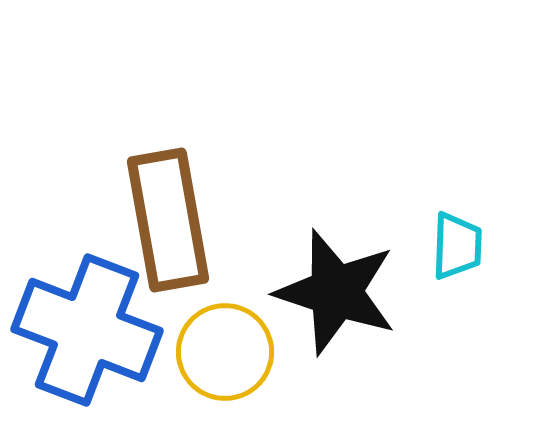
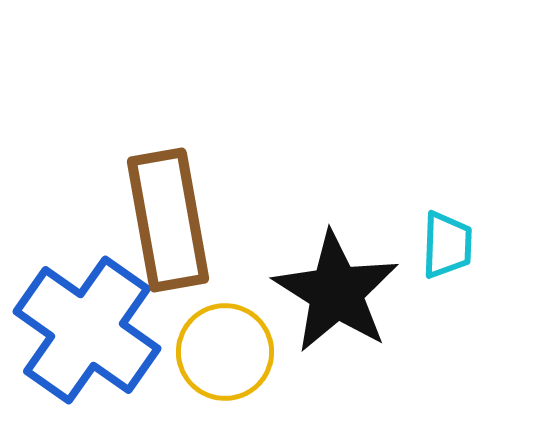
cyan trapezoid: moved 10 px left, 1 px up
black star: rotated 14 degrees clockwise
blue cross: rotated 14 degrees clockwise
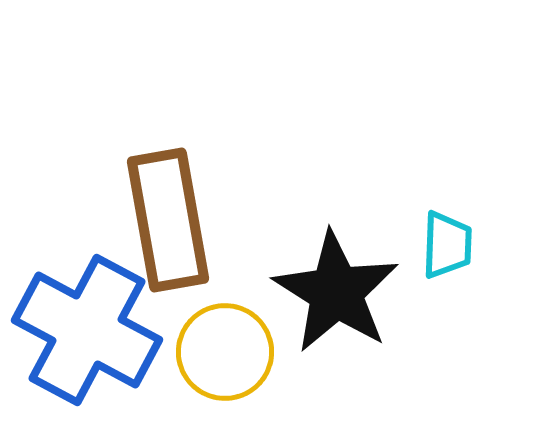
blue cross: rotated 7 degrees counterclockwise
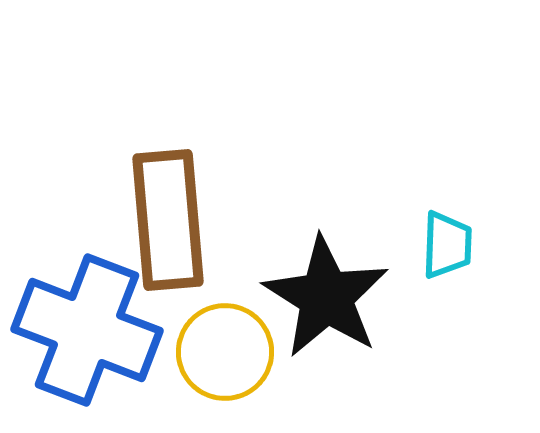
brown rectangle: rotated 5 degrees clockwise
black star: moved 10 px left, 5 px down
blue cross: rotated 7 degrees counterclockwise
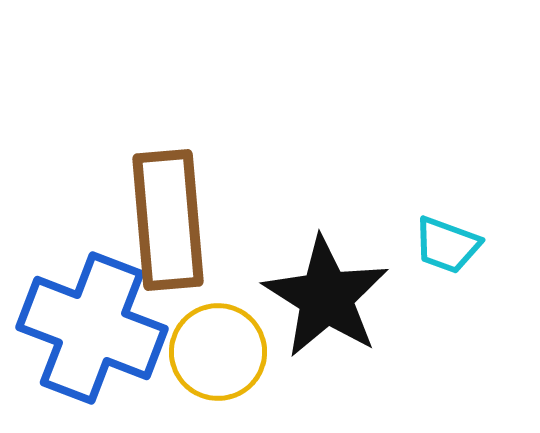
cyan trapezoid: rotated 108 degrees clockwise
blue cross: moved 5 px right, 2 px up
yellow circle: moved 7 px left
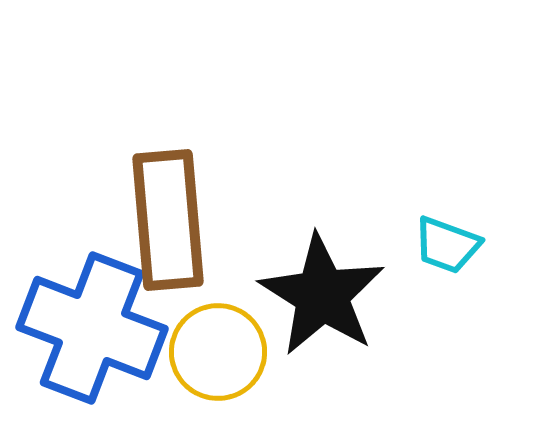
black star: moved 4 px left, 2 px up
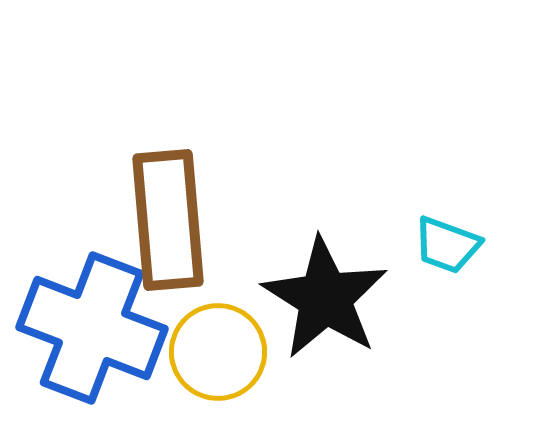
black star: moved 3 px right, 3 px down
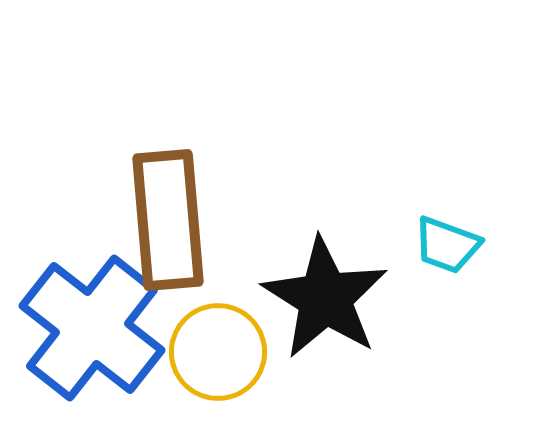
blue cross: rotated 17 degrees clockwise
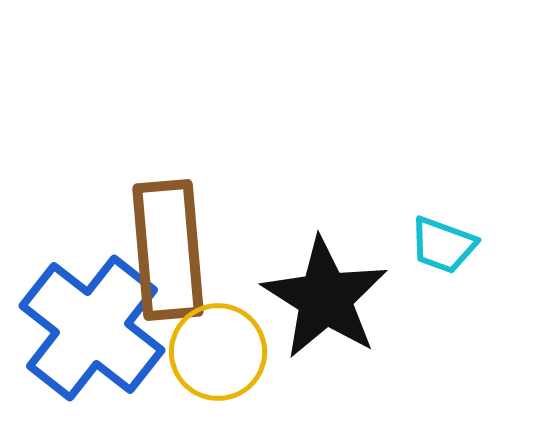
brown rectangle: moved 30 px down
cyan trapezoid: moved 4 px left
